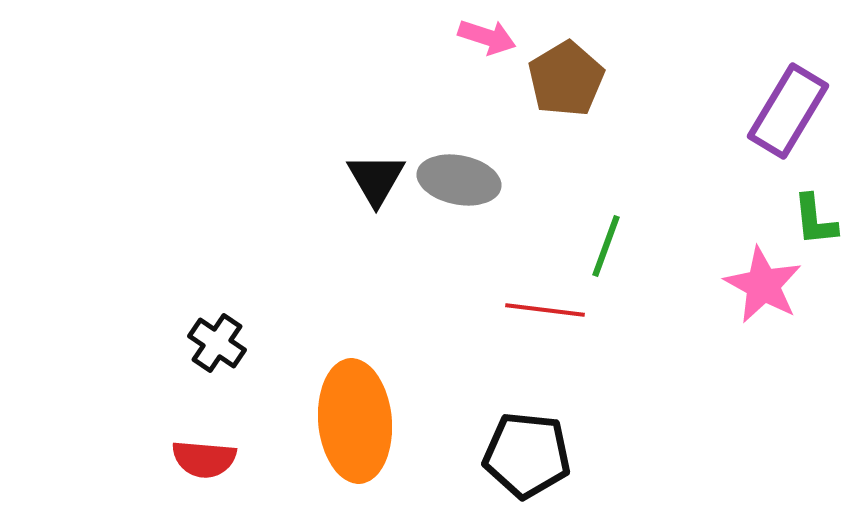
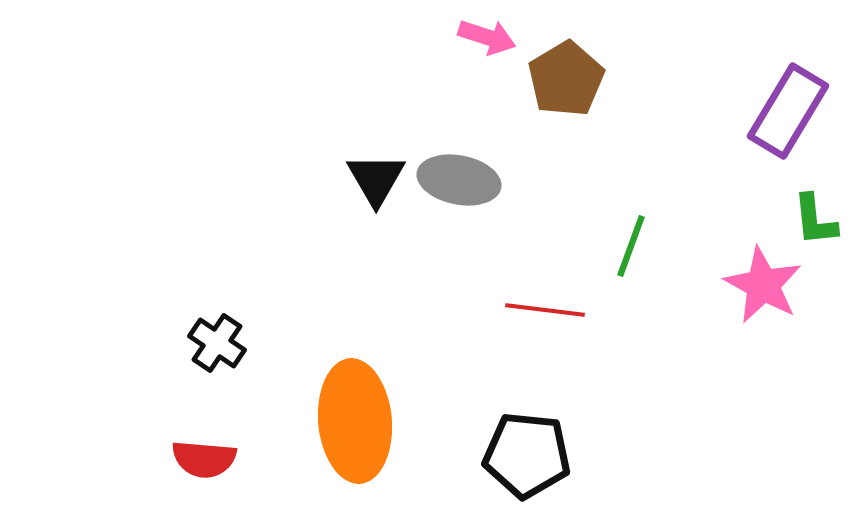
green line: moved 25 px right
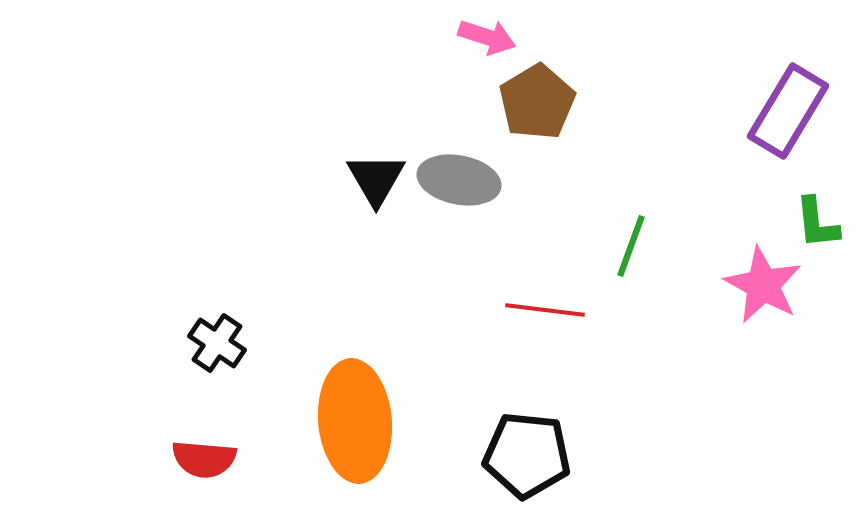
brown pentagon: moved 29 px left, 23 px down
green L-shape: moved 2 px right, 3 px down
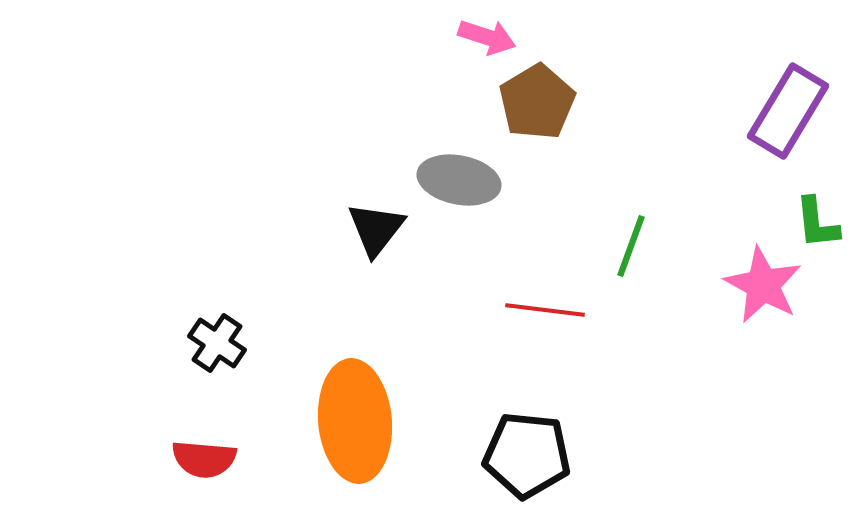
black triangle: moved 50 px down; rotated 8 degrees clockwise
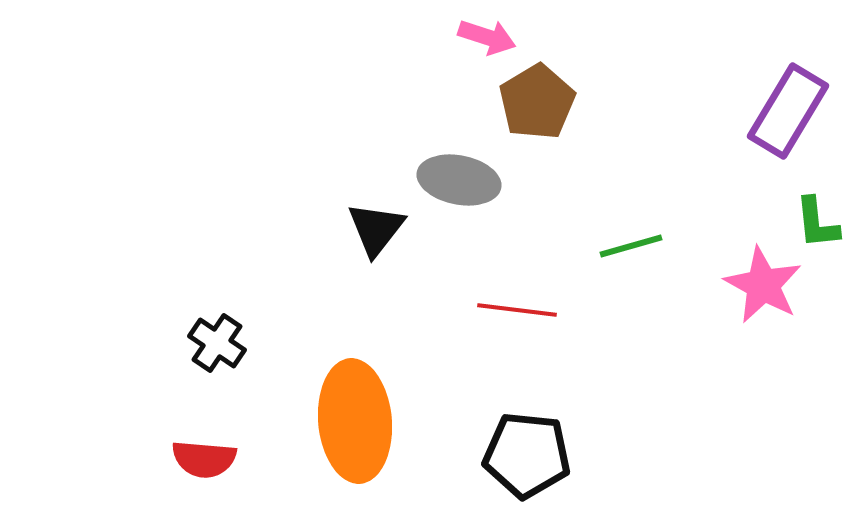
green line: rotated 54 degrees clockwise
red line: moved 28 px left
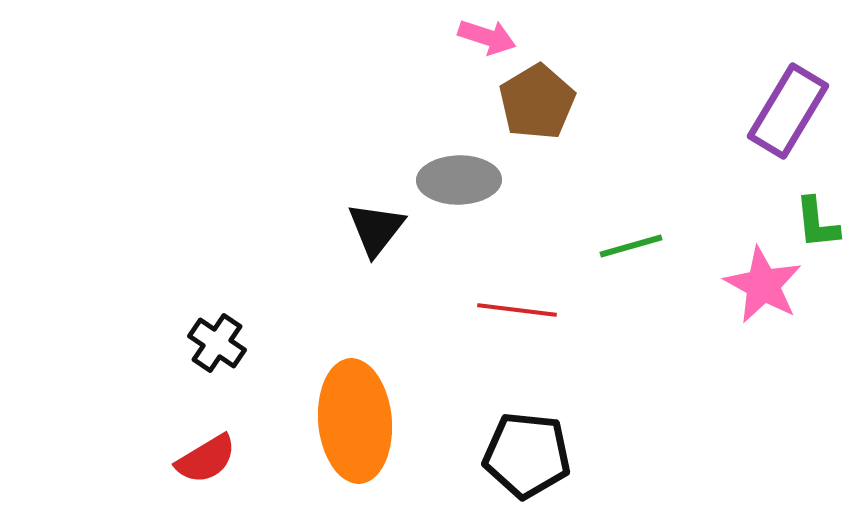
gray ellipse: rotated 12 degrees counterclockwise
red semicircle: moved 2 px right; rotated 36 degrees counterclockwise
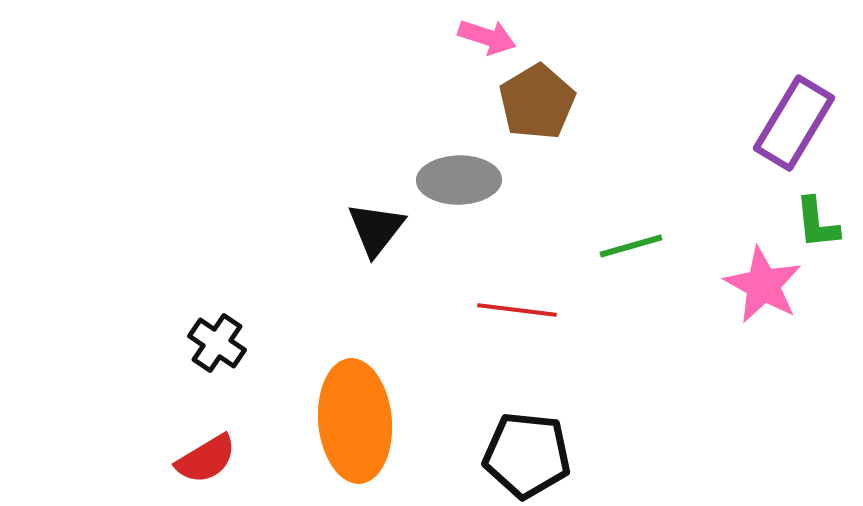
purple rectangle: moved 6 px right, 12 px down
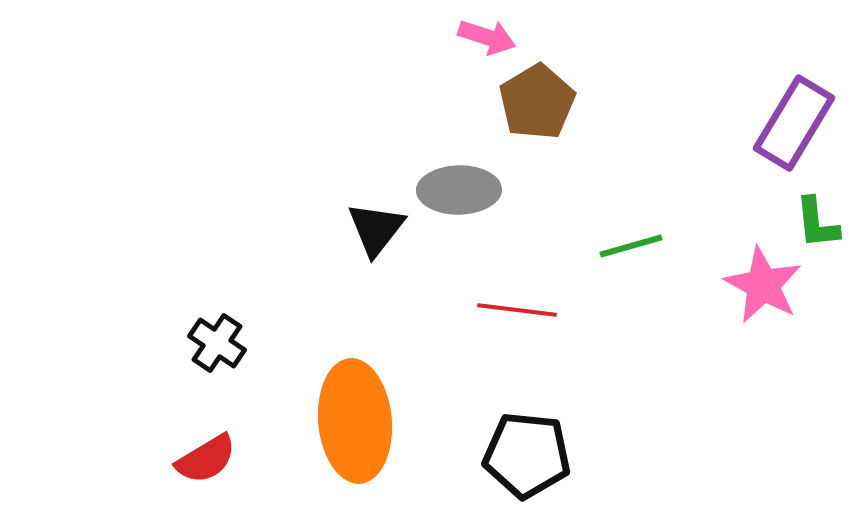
gray ellipse: moved 10 px down
